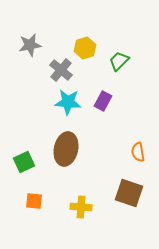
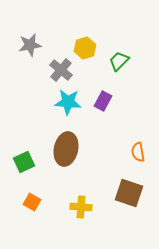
orange square: moved 2 px left, 1 px down; rotated 24 degrees clockwise
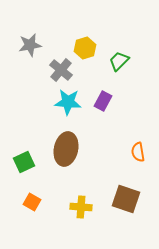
brown square: moved 3 px left, 6 px down
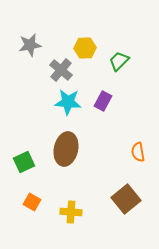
yellow hexagon: rotated 15 degrees clockwise
brown square: rotated 32 degrees clockwise
yellow cross: moved 10 px left, 5 px down
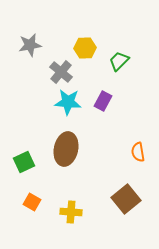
gray cross: moved 2 px down
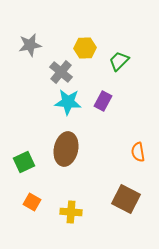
brown square: rotated 24 degrees counterclockwise
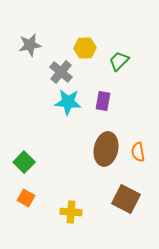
purple rectangle: rotated 18 degrees counterclockwise
brown ellipse: moved 40 px right
green square: rotated 20 degrees counterclockwise
orange square: moved 6 px left, 4 px up
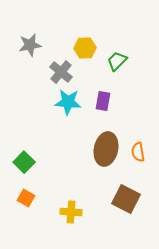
green trapezoid: moved 2 px left
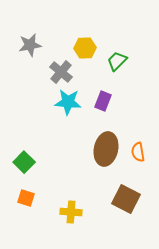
purple rectangle: rotated 12 degrees clockwise
orange square: rotated 12 degrees counterclockwise
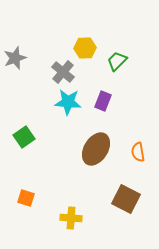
gray star: moved 15 px left, 13 px down; rotated 10 degrees counterclockwise
gray cross: moved 2 px right
brown ellipse: moved 10 px left; rotated 20 degrees clockwise
green square: moved 25 px up; rotated 10 degrees clockwise
yellow cross: moved 6 px down
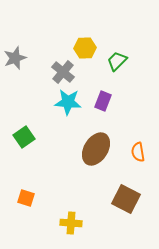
yellow cross: moved 5 px down
